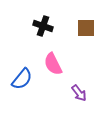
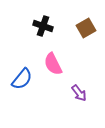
brown square: rotated 30 degrees counterclockwise
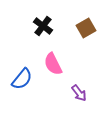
black cross: rotated 18 degrees clockwise
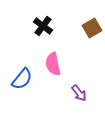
brown square: moved 6 px right
pink semicircle: rotated 15 degrees clockwise
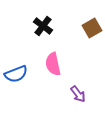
blue semicircle: moved 6 px left, 5 px up; rotated 30 degrees clockwise
purple arrow: moved 1 px left, 1 px down
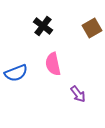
blue semicircle: moved 1 px up
